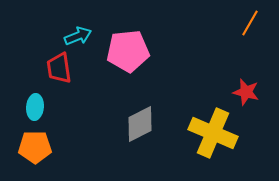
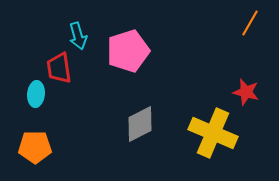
cyan arrow: rotated 96 degrees clockwise
pink pentagon: rotated 12 degrees counterclockwise
cyan ellipse: moved 1 px right, 13 px up
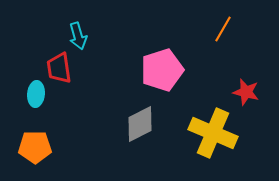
orange line: moved 27 px left, 6 px down
pink pentagon: moved 34 px right, 19 px down
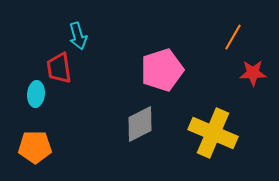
orange line: moved 10 px right, 8 px down
red star: moved 7 px right, 19 px up; rotated 16 degrees counterclockwise
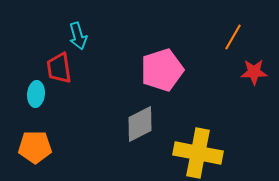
red star: moved 1 px right, 1 px up
yellow cross: moved 15 px left, 20 px down; rotated 12 degrees counterclockwise
